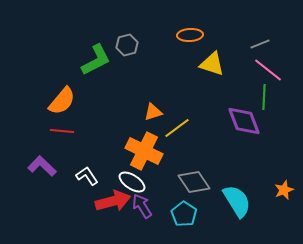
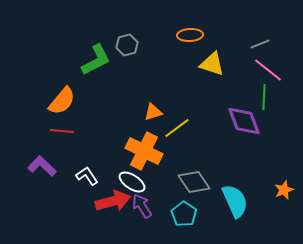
cyan semicircle: moved 2 px left; rotated 8 degrees clockwise
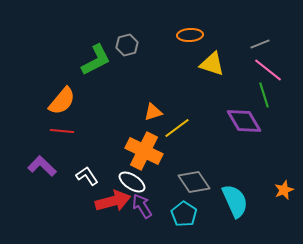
green line: moved 2 px up; rotated 20 degrees counterclockwise
purple diamond: rotated 9 degrees counterclockwise
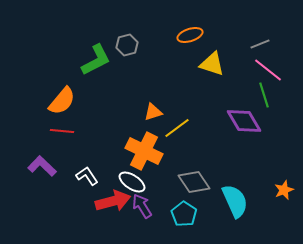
orange ellipse: rotated 15 degrees counterclockwise
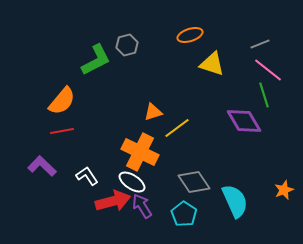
red line: rotated 15 degrees counterclockwise
orange cross: moved 4 px left, 1 px down
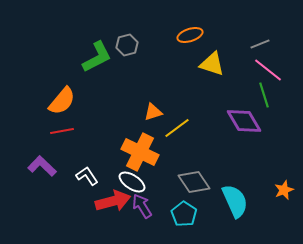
green L-shape: moved 1 px right, 3 px up
